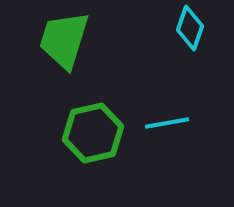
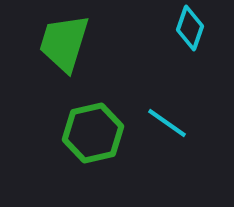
green trapezoid: moved 3 px down
cyan line: rotated 45 degrees clockwise
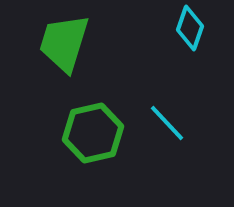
cyan line: rotated 12 degrees clockwise
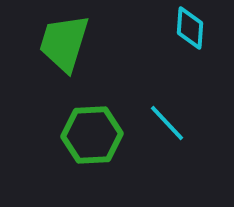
cyan diamond: rotated 15 degrees counterclockwise
green hexagon: moved 1 px left, 2 px down; rotated 10 degrees clockwise
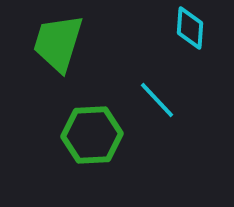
green trapezoid: moved 6 px left
cyan line: moved 10 px left, 23 px up
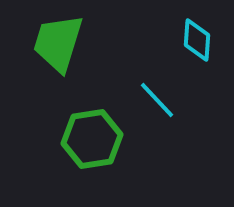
cyan diamond: moved 7 px right, 12 px down
green hexagon: moved 4 px down; rotated 6 degrees counterclockwise
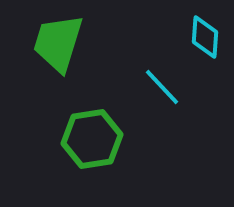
cyan diamond: moved 8 px right, 3 px up
cyan line: moved 5 px right, 13 px up
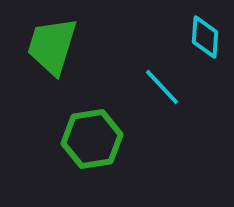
green trapezoid: moved 6 px left, 3 px down
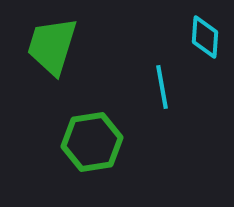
cyan line: rotated 33 degrees clockwise
green hexagon: moved 3 px down
